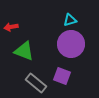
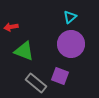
cyan triangle: moved 3 px up; rotated 24 degrees counterclockwise
purple square: moved 2 px left
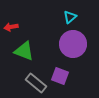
purple circle: moved 2 px right
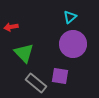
green triangle: moved 2 px down; rotated 25 degrees clockwise
purple square: rotated 12 degrees counterclockwise
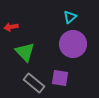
green triangle: moved 1 px right, 1 px up
purple square: moved 2 px down
gray rectangle: moved 2 px left
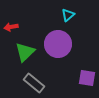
cyan triangle: moved 2 px left, 2 px up
purple circle: moved 15 px left
green triangle: rotated 30 degrees clockwise
purple square: moved 27 px right
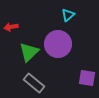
green triangle: moved 4 px right
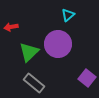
purple square: rotated 30 degrees clockwise
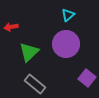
purple circle: moved 8 px right
gray rectangle: moved 1 px right, 1 px down
